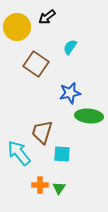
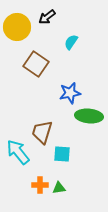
cyan semicircle: moved 1 px right, 5 px up
cyan arrow: moved 1 px left, 1 px up
green triangle: rotated 48 degrees clockwise
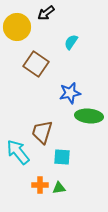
black arrow: moved 1 px left, 4 px up
cyan square: moved 3 px down
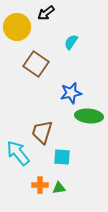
blue star: moved 1 px right
cyan arrow: moved 1 px down
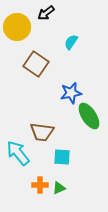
green ellipse: rotated 52 degrees clockwise
brown trapezoid: rotated 100 degrees counterclockwise
green triangle: rotated 16 degrees counterclockwise
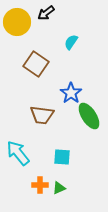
yellow circle: moved 5 px up
blue star: rotated 25 degrees counterclockwise
brown trapezoid: moved 17 px up
